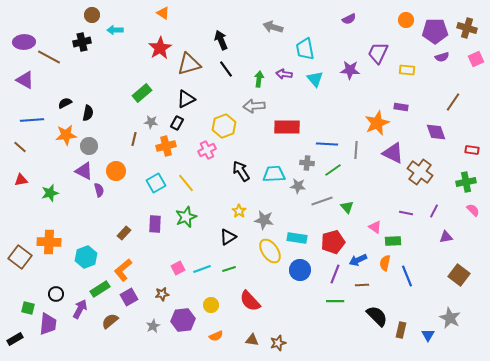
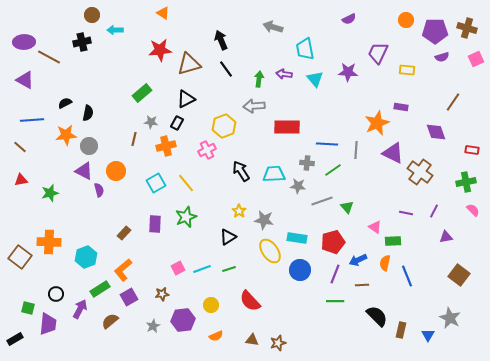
red star at (160, 48): moved 2 px down; rotated 25 degrees clockwise
purple star at (350, 70): moved 2 px left, 2 px down
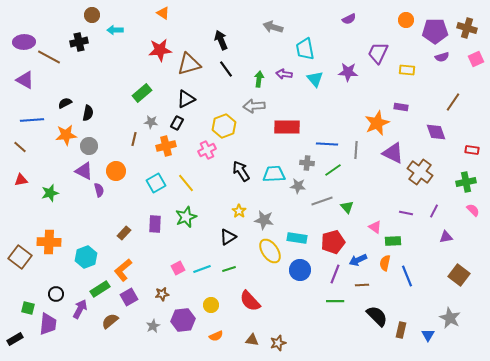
black cross at (82, 42): moved 3 px left
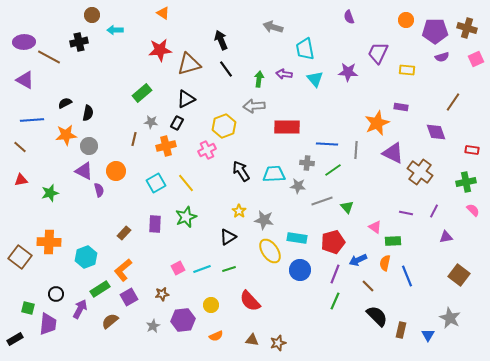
purple semicircle at (349, 19): moved 2 px up; rotated 96 degrees clockwise
brown line at (362, 285): moved 6 px right, 1 px down; rotated 48 degrees clockwise
green line at (335, 301): rotated 66 degrees counterclockwise
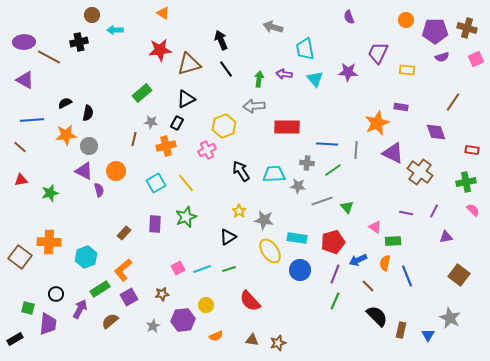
yellow circle at (211, 305): moved 5 px left
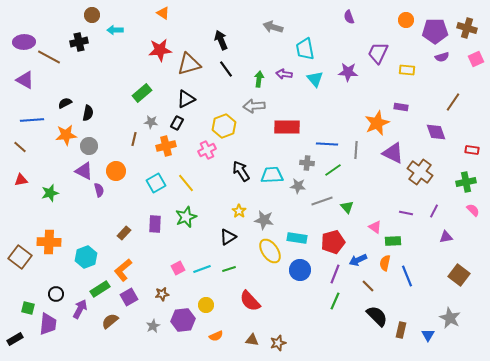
cyan trapezoid at (274, 174): moved 2 px left, 1 px down
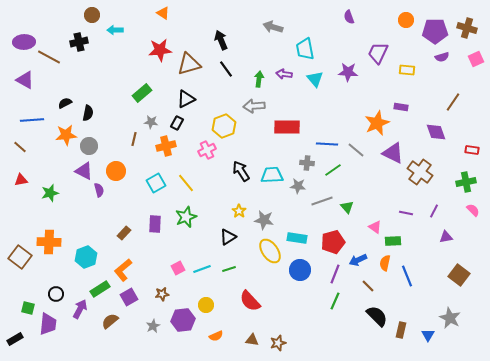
gray line at (356, 150): rotated 54 degrees counterclockwise
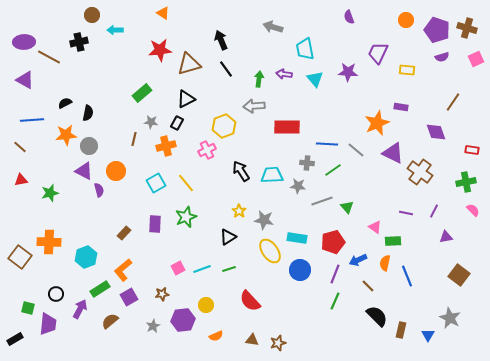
purple pentagon at (435, 31): moved 2 px right, 1 px up; rotated 20 degrees clockwise
